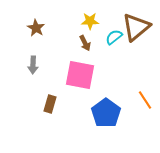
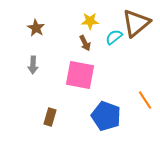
brown triangle: moved 4 px up
brown rectangle: moved 13 px down
blue pentagon: moved 3 px down; rotated 16 degrees counterclockwise
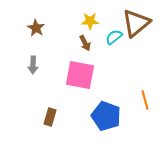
orange line: rotated 18 degrees clockwise
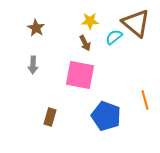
brown triangle: rotated 40 degrees counterclockwise
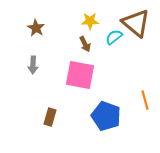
brown arrow: moved 1 px down
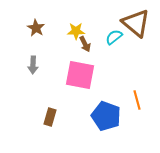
yellow star: moved 14 px left, 10 px down
orange line: moved 8 px left
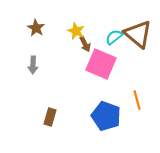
brown triangle: moved 2 px right, 11 px down
yellow star: rotated 24 degrees clockwise
pink square: moved 21 px right, 11 px up; rotated 12 degrees clockwise
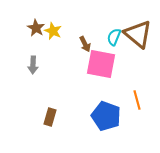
yellow star: moved 23 px left
cyan semicircle: rotated 30 degrees counterclockwise
pink square: rotated 12 degrees counterclockwise
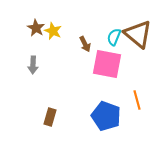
pink square: moved 6 px right
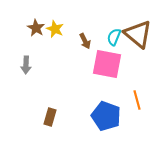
yellow star: moved 2 px right, 2 px up
brown arrow: moved 3 px up
gray arrow: moved 7 px left
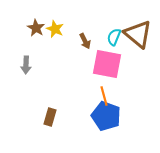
orange line: moved 33 px left, 4 px up
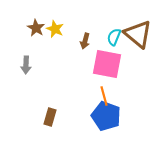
brown arrow: rotated 42 degrees clockwise
